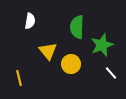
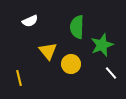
white semicircle: rotated 56 degrees clockwise
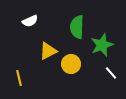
yellow triangle: rotated 42 degrees clockwise
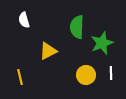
white semicircle: moved 6 px left, 1 px up; rotated 98 degrees clockwise
green star: moved 2 px up
yellow circle: moved 15 px right, 11 px down
white line: rotated 40 degrees clockwise
yellow line: moved 1 px right, 1 px up
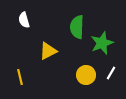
white line: rotated 32 degrees clockwise
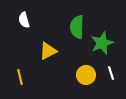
white line: rotated 48 degrees counterclockwise
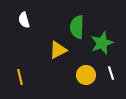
yellow triangle: moved 10 px right, 1 px up
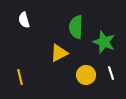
green semicircle: moved 1 px left
green star: moved 2 px right, 1 px up; rotated 30 degrees counterclockwise
yellow triangle: moved 1 px right, 3 px down
